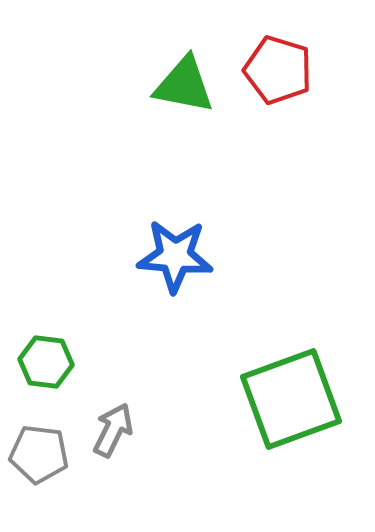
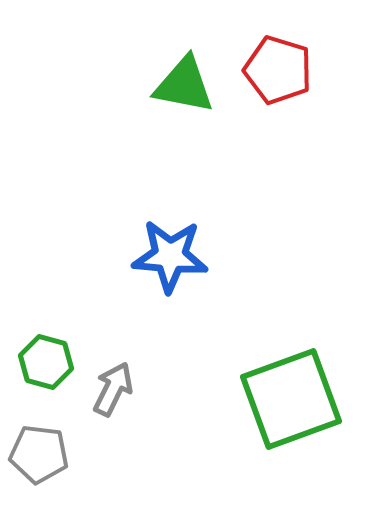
blue star: moved 5 px left
green hexagon: rotated 8 degrees clockwise
gray arrow: moved 41 px up
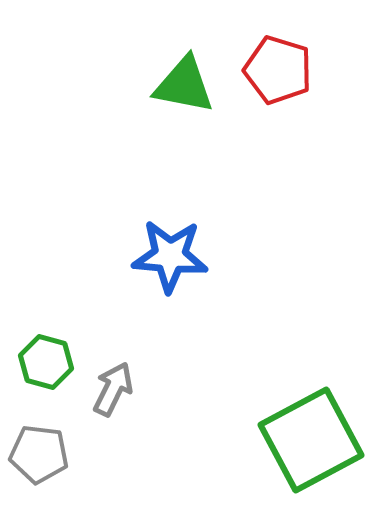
green square: moved 20 px right, 41 px down; rotated 8 degrees counterclockwise
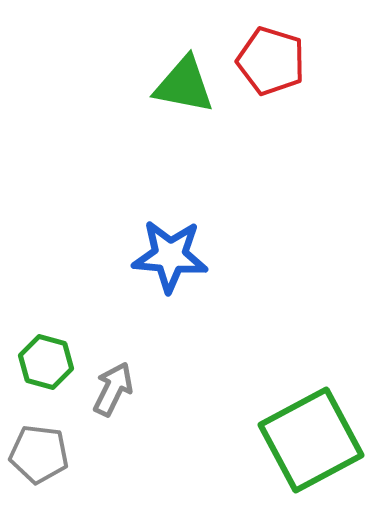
red pentagon: moved 7 px left, 9 px up
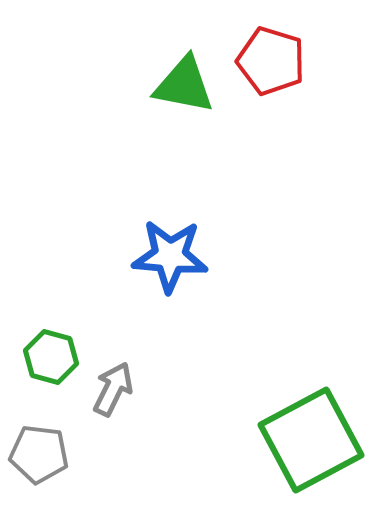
green hexagon: moved 5 px right, 5 px up
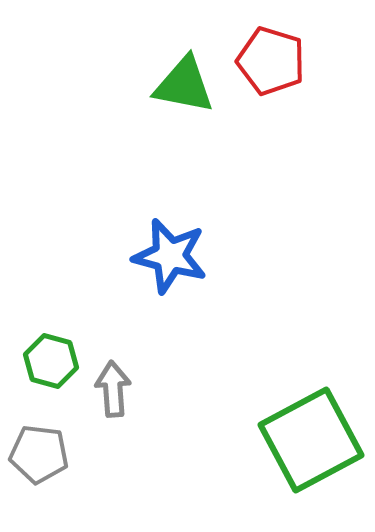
blue star: rotated 10 degrees clockwise
green hexagon: moved 4 px down
gray arrow: rotated 30 degrees counterclockwise
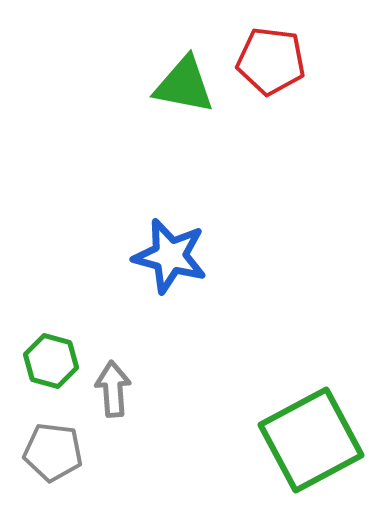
red pentagon: rotated 10 degrees counterclockwise
gray pentagon: moved 14 px right, 2 px up
